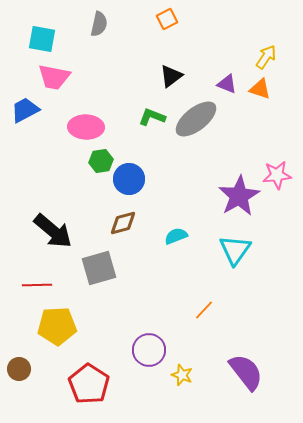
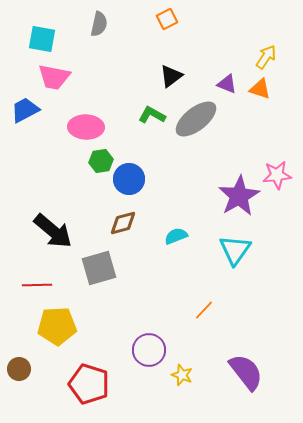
green L-shape: moved 2 px up; rotated 8 degrees clockwise
red pentagon: rotated 15 degrees counterclockwise
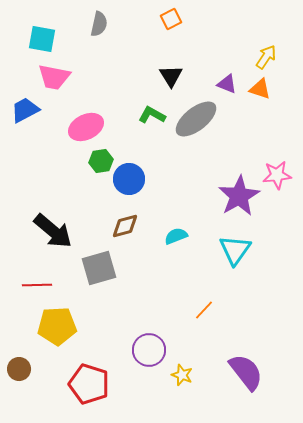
orange square: moved 4 px right
black triangle: rotated 25 degrees counterclockwise
pink ellipse: rotated 28 degrees counterclockwise
brown diamond: moved 2 px right, 3 px down
